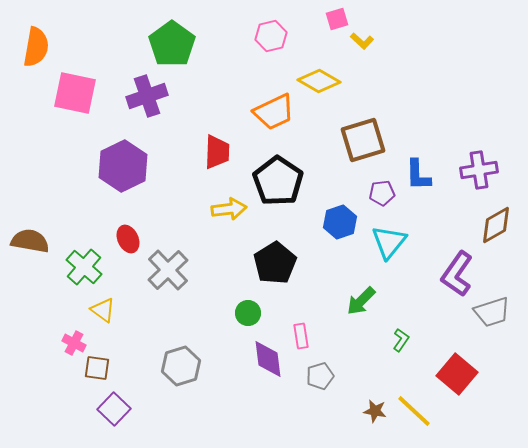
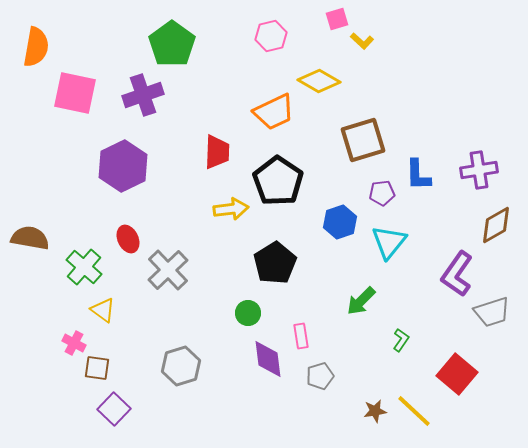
purple cross at (147, 96): moved 4 px left, 1 px up
yellow arrow at (229, 209): moved 2 px right
brown semicircle at (30, 241): moved 3 px up
brown star at (375, 411): rotated 20 degrees counterclockwise
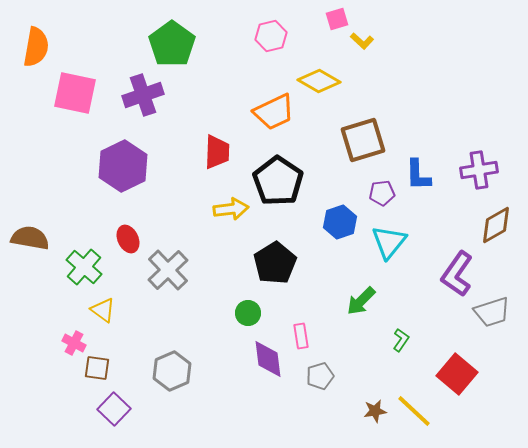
gray hexagon at (181, 366): moved 9 px left, 5 px down; rotated 6 degrees counterclockwise
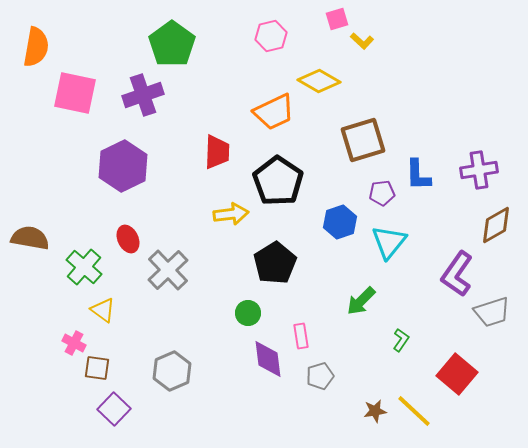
yellow arrow at (231, 209): moved 5 px down
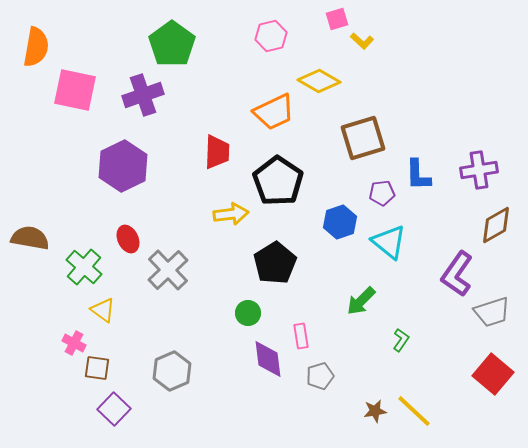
pink square at (75, 93): moved 3 px up
brown square at (363, 140): moved 2 px up
cyan triangle at (389, 242): rotated 30 degrees counterclockwise
red square at (457, 374): moved 36 px right
